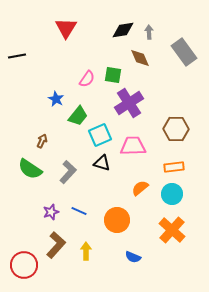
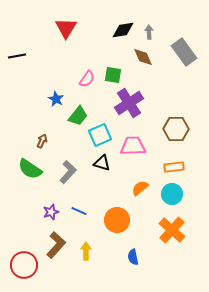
brown diamond: moved 3 px right, 1 px up
blue semicircle: rotated 56 degrees clockwise
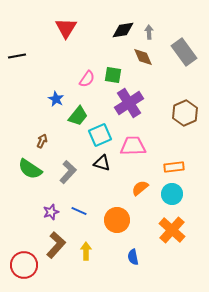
brown hexagon: moved 9 px right, 16 px up; rotated 25 degrees counterclockwise
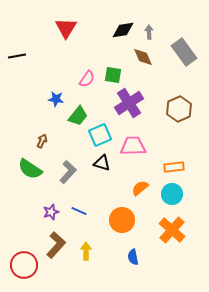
blue star: rotated 21 degrees counterclockwise
brown hexagon: moved 6 px left, 4 px up
orange circle: moved 5 px right
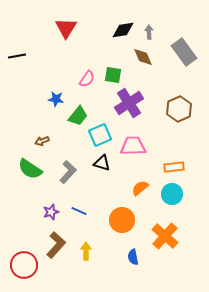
brown arrow: rotated 136 degrees counterclockwise
orange cross: moved 7 px left, 6 px down
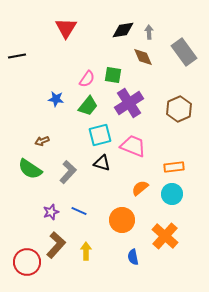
green trapezoid: moved 10 px right, 10 px up
cyan square: rotated 10 degrees clockwise
pink trapezoid: rotated 24 degrees clockwise
red circle: moved 3 px right, 3 px up
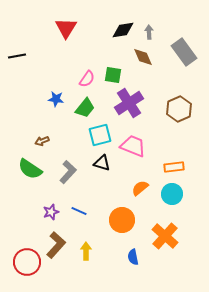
green trapezoid: moved 3 px left, 2 px down
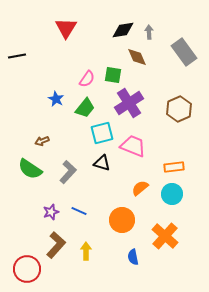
brown diamond: moved 6 px left
blue star: rotated 21 degrees clockwise
cyan square: moved 2 px right, 2 px up
red circle: moved 7 px down
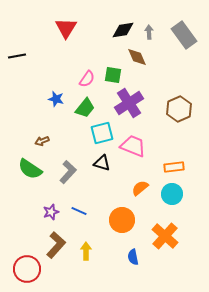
gray rectangle: moved 17 px up
blue star: rotated 14 degrees counterclockwise
